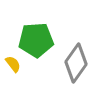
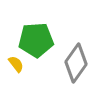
yellow semicircle: moved 3 px right
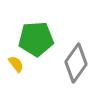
green pentagon: moved 1 px up
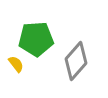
gray diamond: moved 2 px up; rotated 6 degrees clockwise
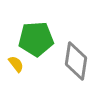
gray diamond: rotated 33 degrees counterclockwise
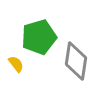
green pentagon: moved 3 px right, 2 px up; rotated 12 degrees counterclockwise
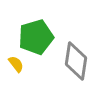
green pentagon: moved 3 px left
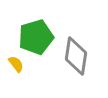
gray diamond: moved 5 px up
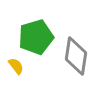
yellow semicircle: moved 2 px down
